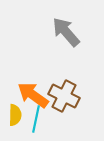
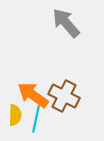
gray arrow: moved 9 px up
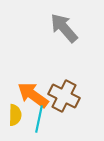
gray arrow: moved 2 px left, 5 px down
cyan line: moved 3 px right
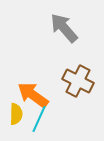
brown cross: moved 14 px right, 15 px up
yellow semicircle: moved 1 px right, 1 px up
cyan line: rotated 12 degrees clockwise
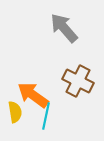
yellow semicircle: moved 1 px left, 2 px up; rotated 10 degrees counterclockwise
cyan line: moved 7 px right, 3 px up; rotated 12 degrees counterclockwise
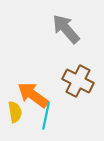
gray arrow: moved 2 px right, 1 px down
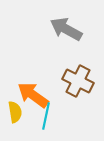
gray arrow: rotated 20 degrees counterclockwise
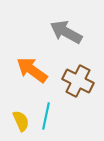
gray arrow: moved 3 px down
orange arrow: moved 1 px left, 25 px up
yellow semicircle: moved 6 px right, 9 px down; rotated 15 degrees counterclockwise
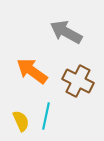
orange arrow: moved 1 px down
